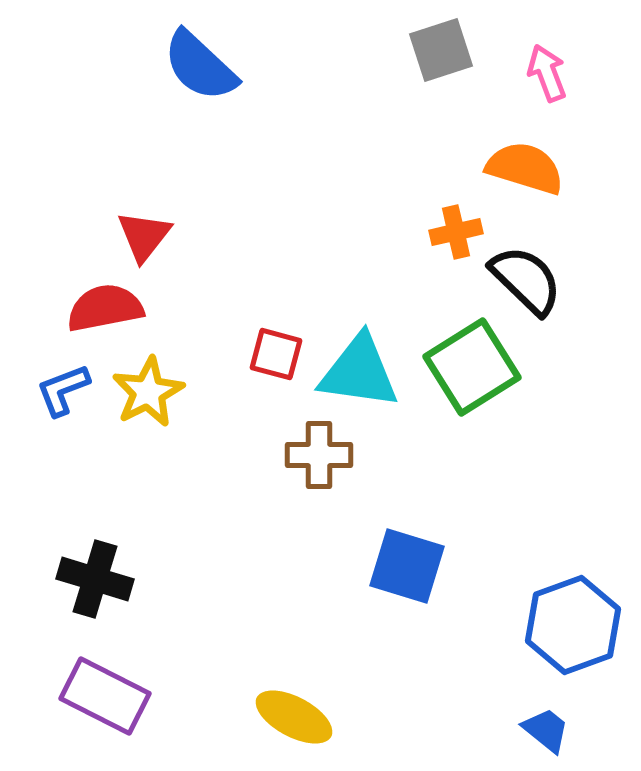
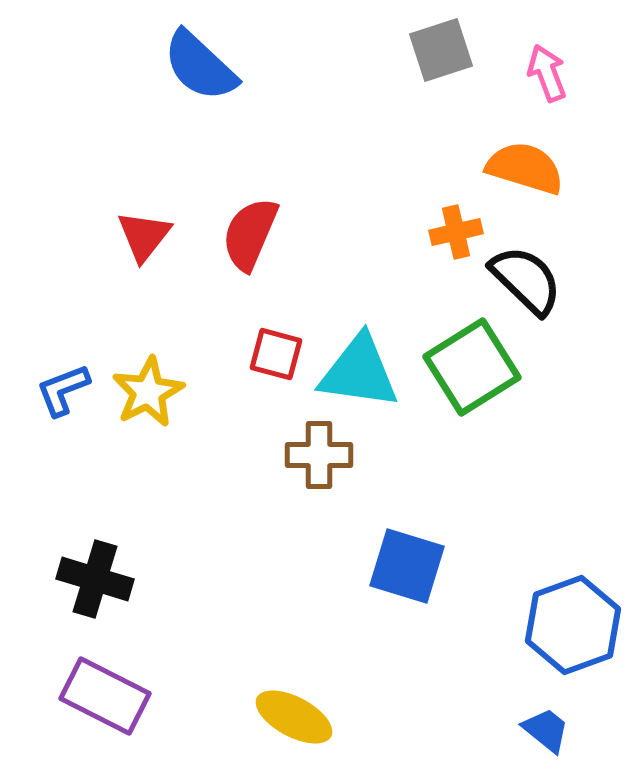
red semicircle: moved 145 px right, 74 px up; rotated 56 degrees counterclockwise
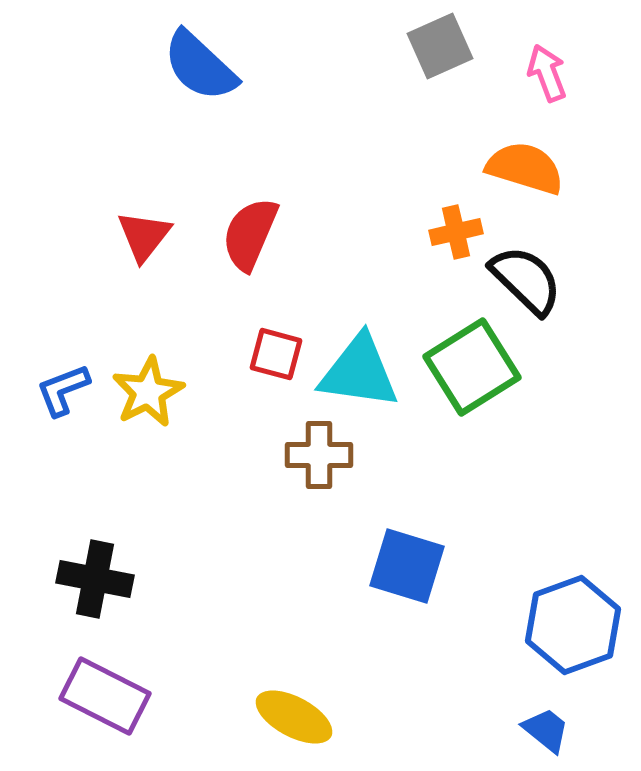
gray square: moved 1 px left, 4 px up; rotated 6 degrees counterclockwise
black cross: rotated 6 degrees counterclockwise
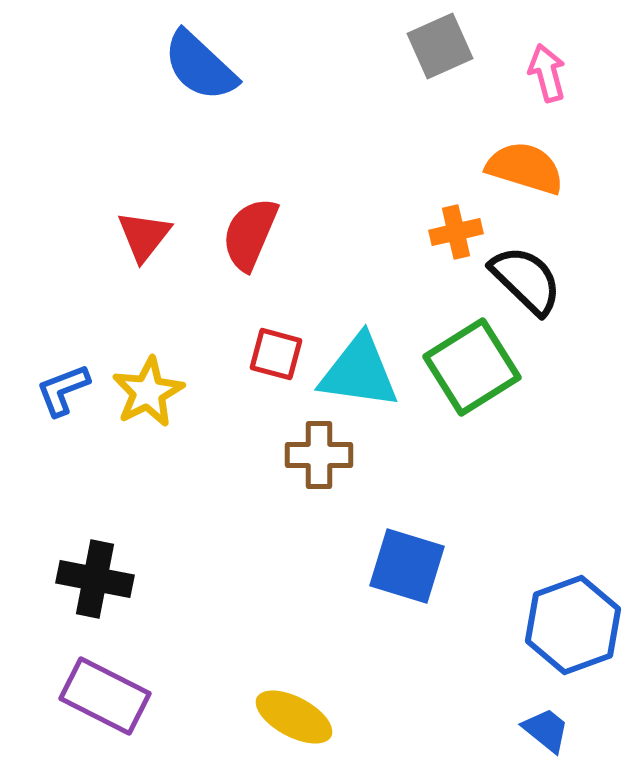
pink arrow: rotated 6 degrees clockwise
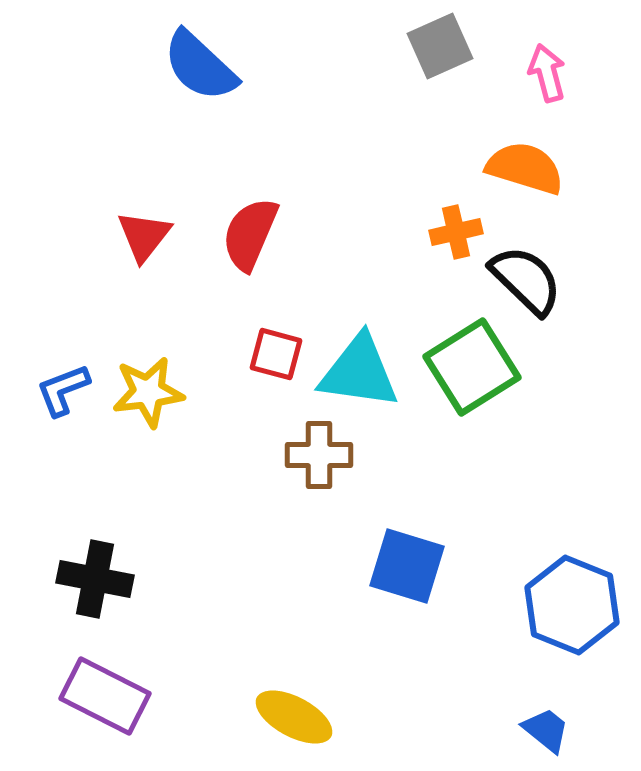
yellow star: rotated 20 degrees clockwise
blue hexagon: moved 1 px left, 20 px up; rotated 18 degrees counterclockwise
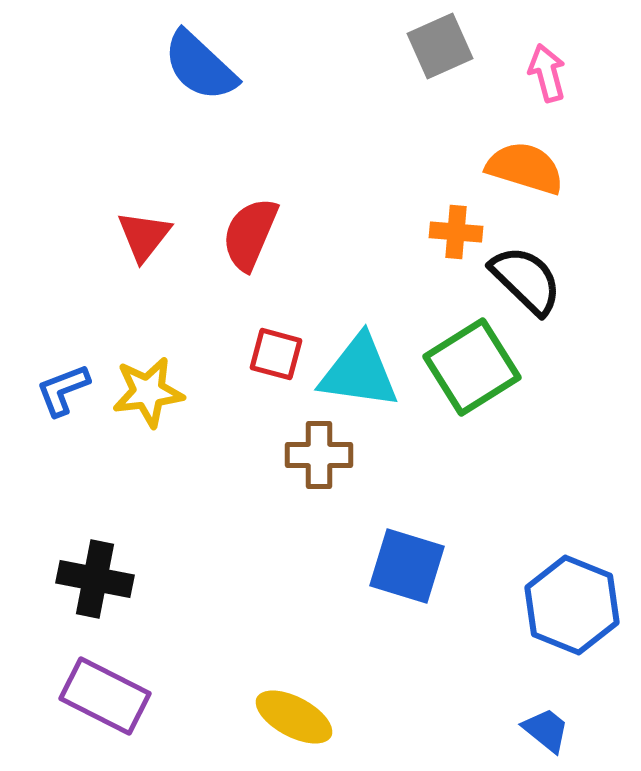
orange cross: rotated 18 degrees clockwise
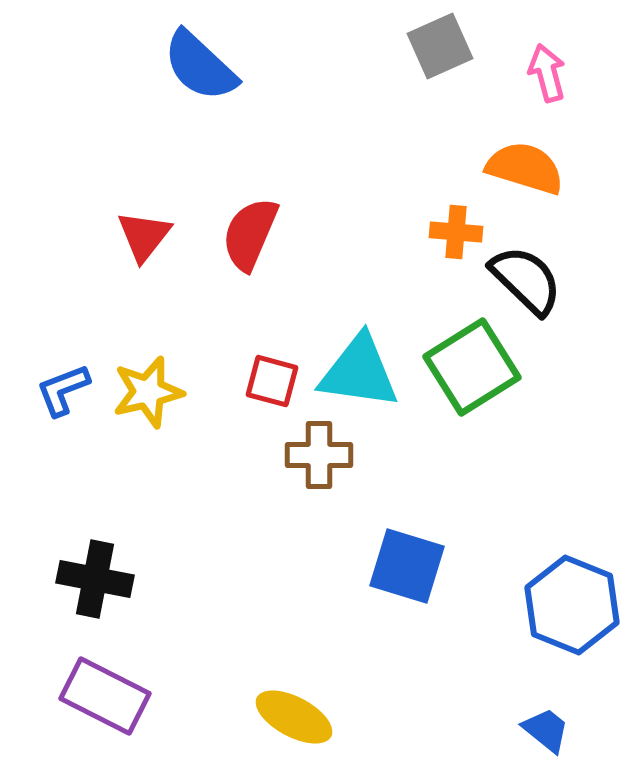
red square: moved 4 px left, 27 px down
yellow star: rotated 6 degrees counterclockwise
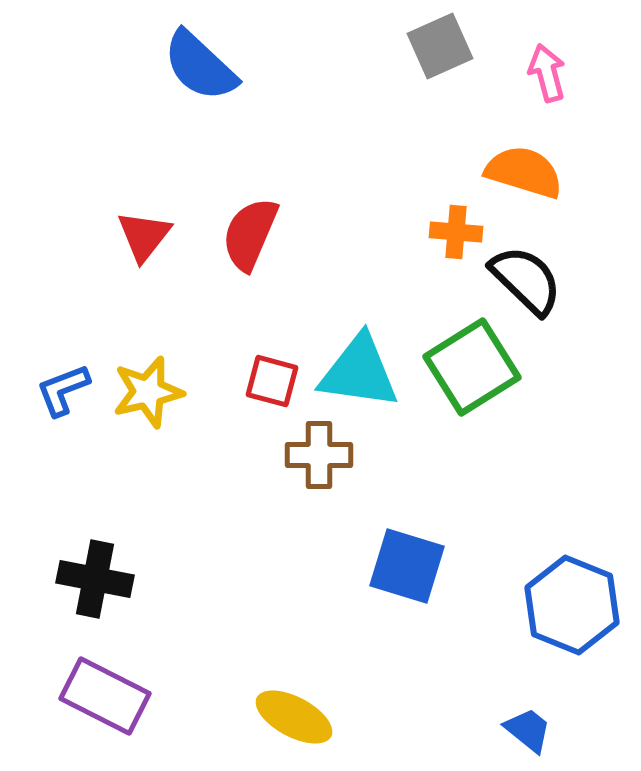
orange semicircle: moved 1 px left, 4 px down
blue trapezoid: moved 18 px left
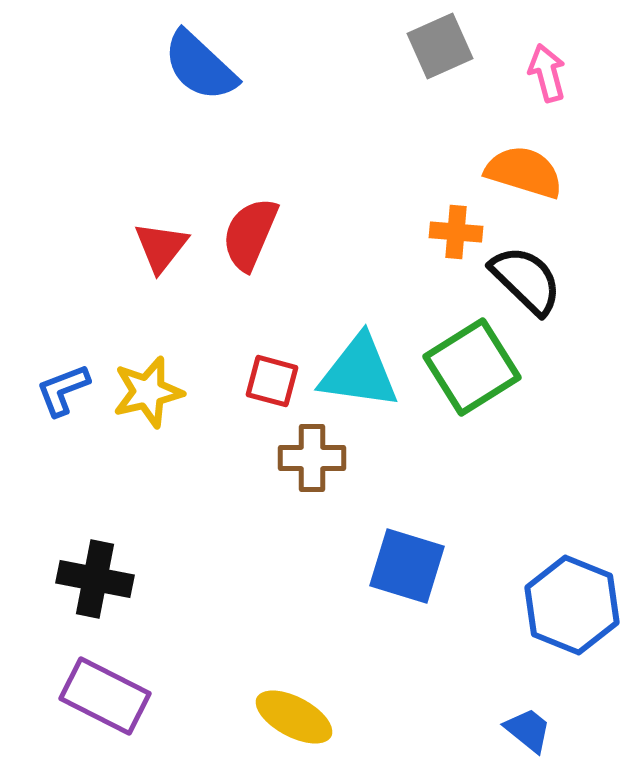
red triangle: moved 17 px right, 11 px down
brown cross: moved 7 px left, 3 px down
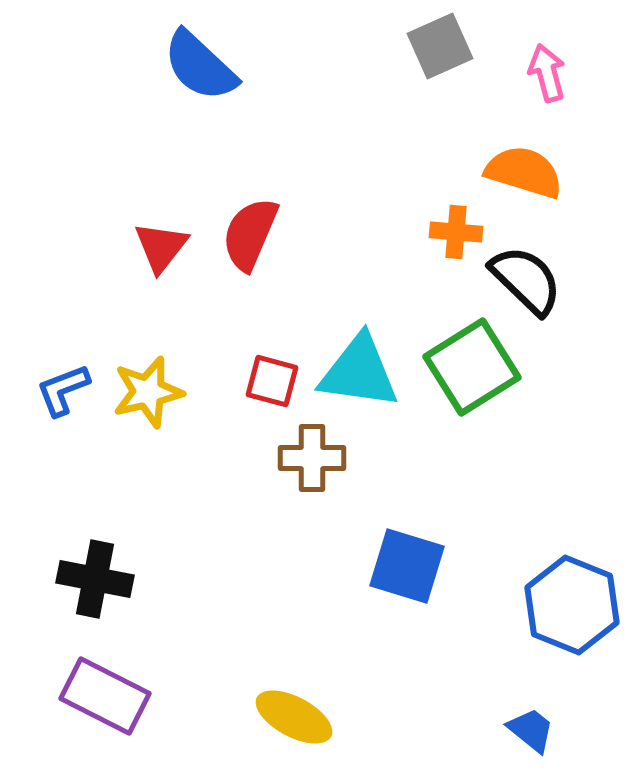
blue trapezoid: moved 3 px right
